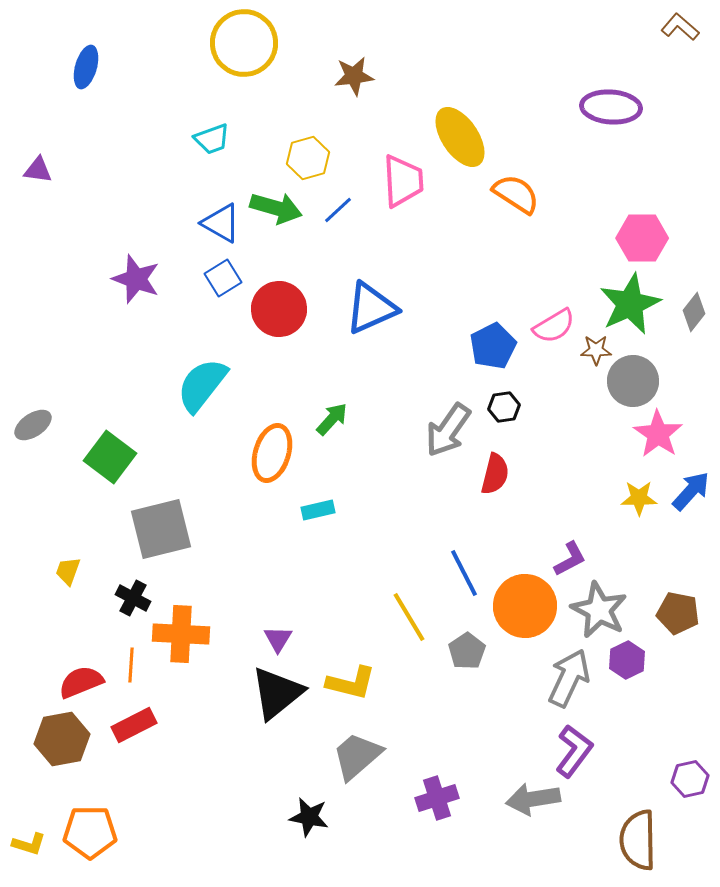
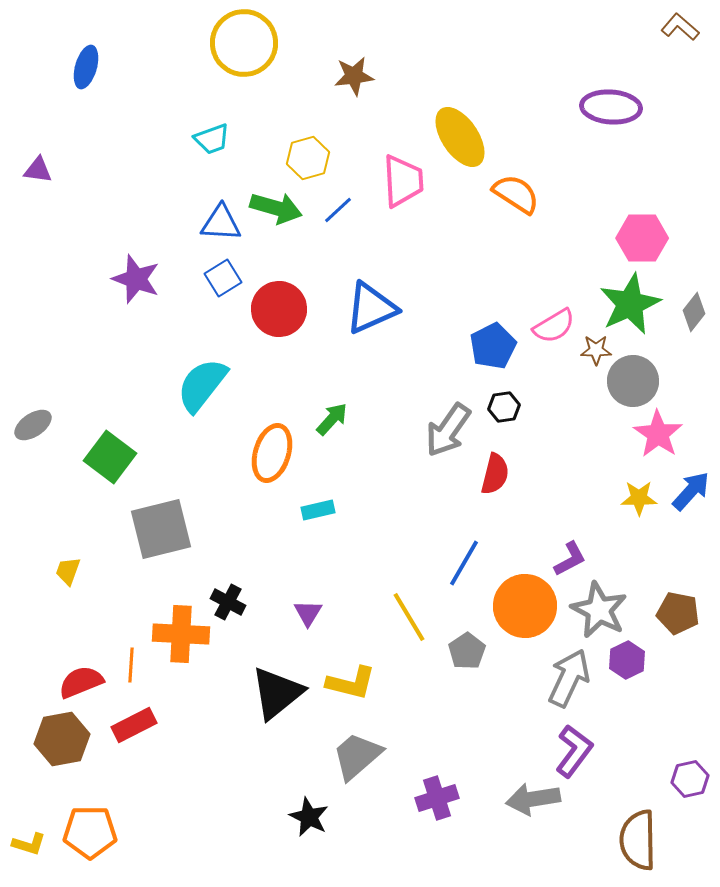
blue triangle at (221, 223): rotated 27 degrees counterclockwise
blue line at (464, 573): moved 10 px up; rotated 57 degrees clockwise
black cross at (133, 598): moved 95 px right, 4 px down
purple triangle at (278, 639): moved 30 px right, 26 px up
black star at (309, 817): rotated 15 degrees clockwise
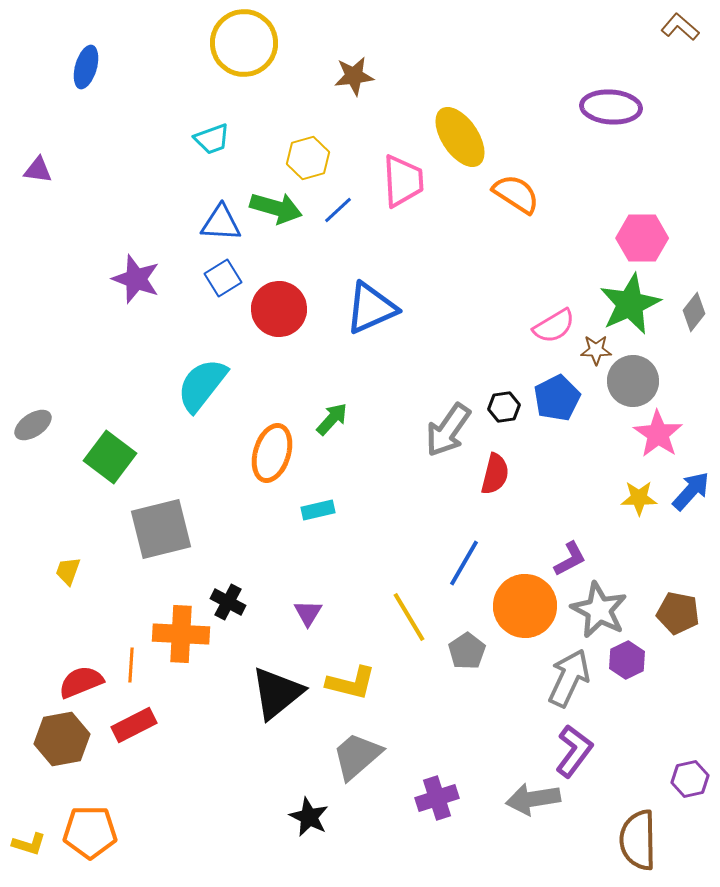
blue pentagon at (493, 346): moved 64 px right, 52 px down
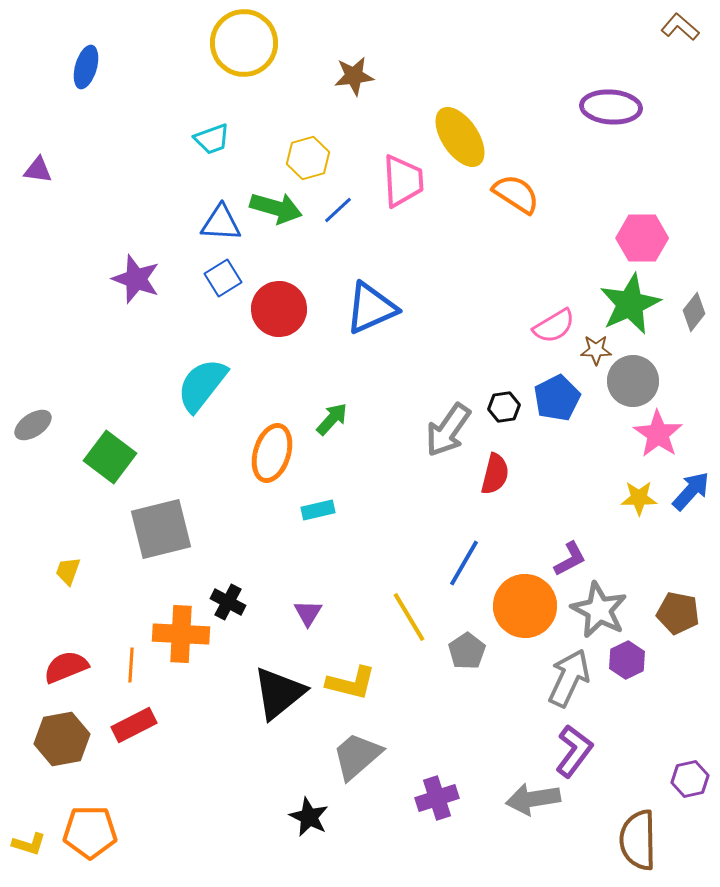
red semicircle at (81, 682): moved 15 px left, 15 px up
black triangle at (277, 693): moved 2 px right
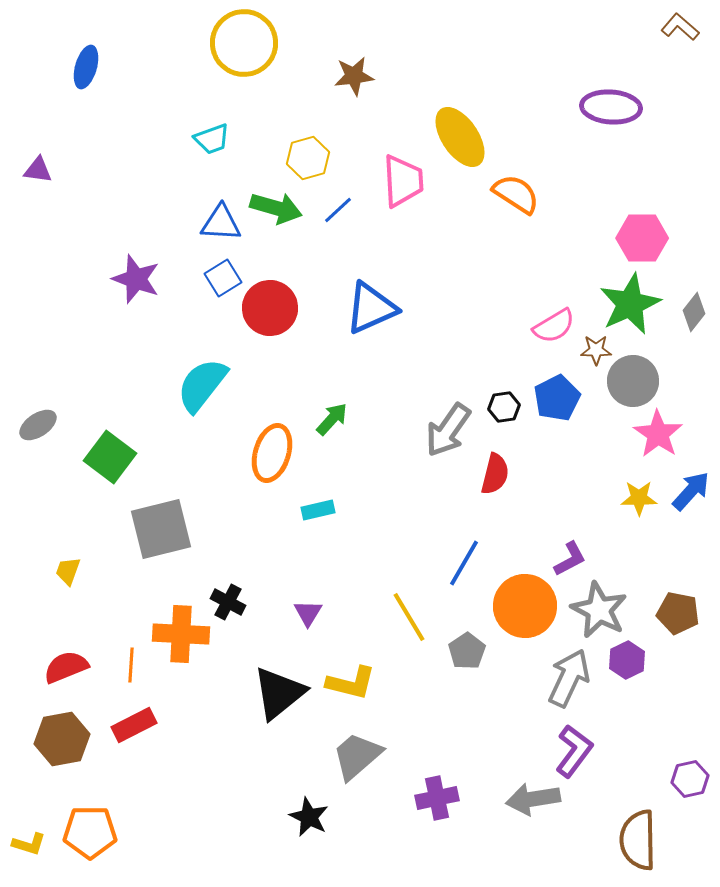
red circle at (279, 309): moved 9 px left, 1 px up
gray ellipse at (33, 425): moved 5 px right
purple cross at (437, 798): rotated 6 degrees clockwise
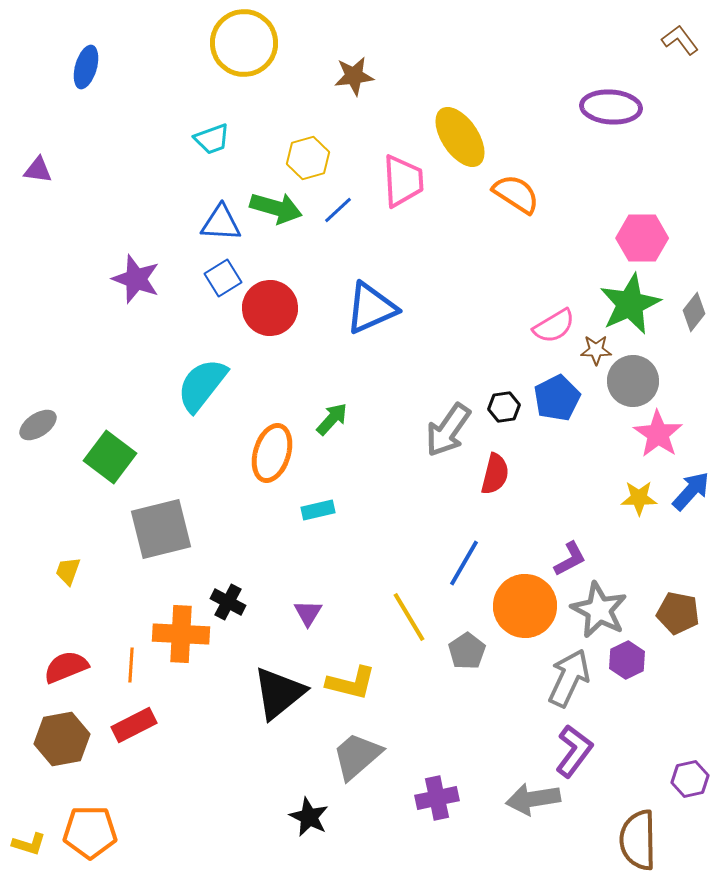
brown L-shape at (680, 27): moved 13 px down; rotated 12 degrees clockwise
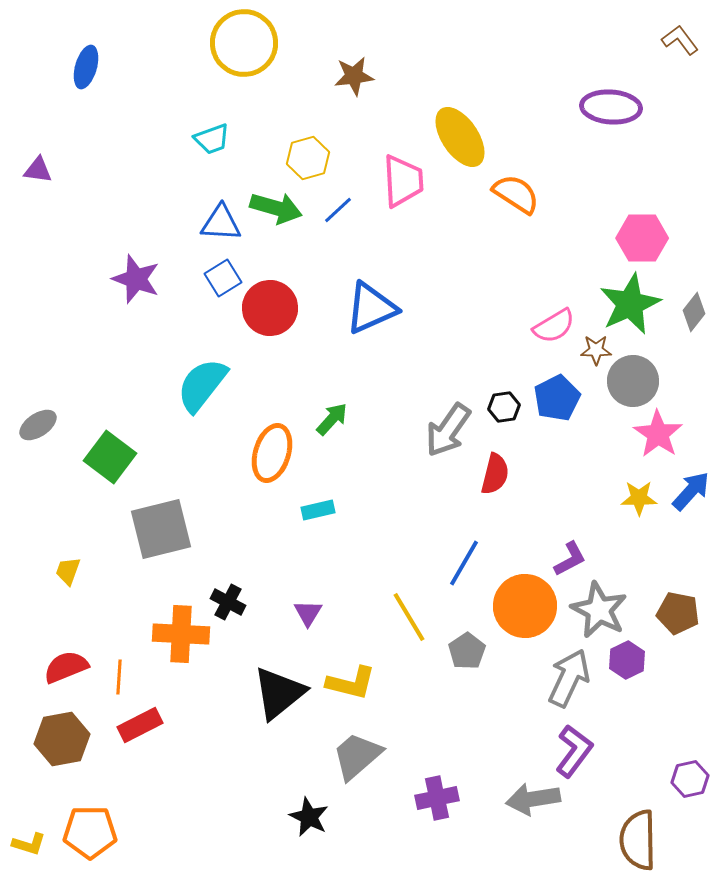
orange line at (131, 665): moved 12 px left, 12 px down
red rectangle at (134, 725): moved 6 px right
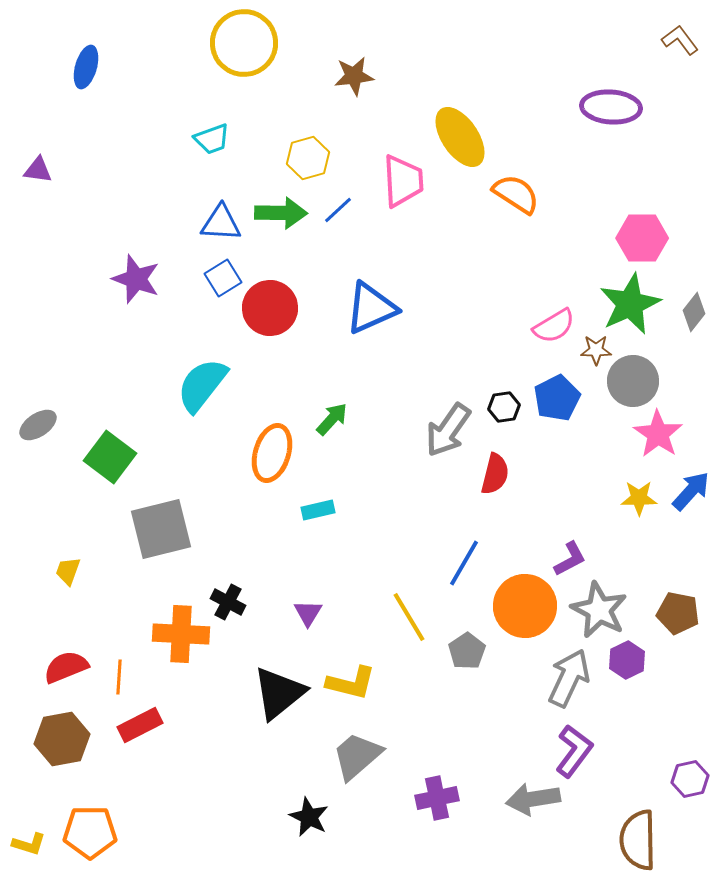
green arrow at (276, 208): moved 5 px right, 5 px down; rotated 15 degrees counterclockwise
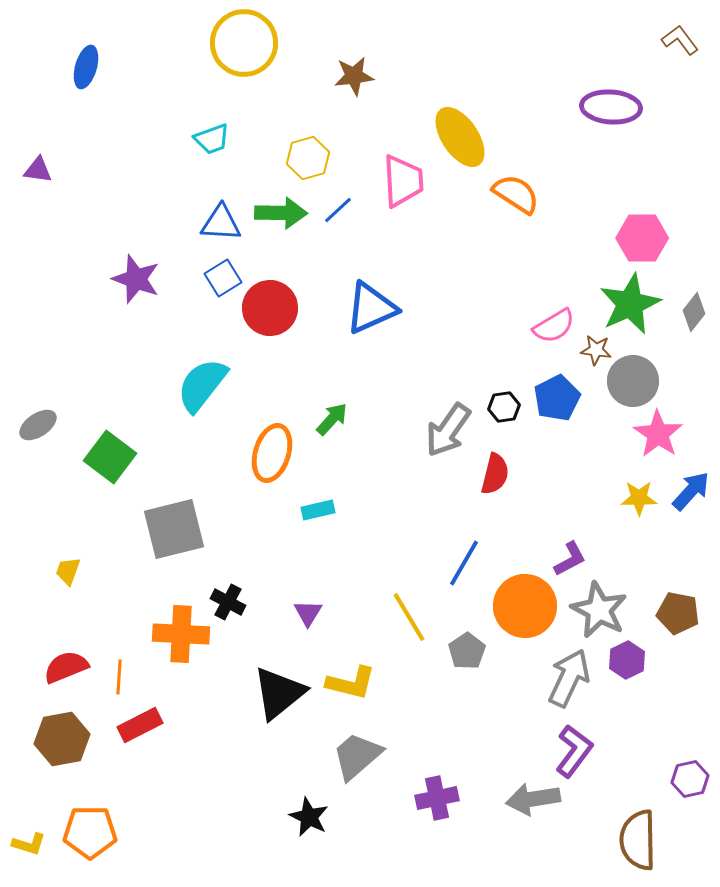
brown star at (596, 350): rotated 8 degrees clockwise
gray square at (161, 529): moved 13 px right
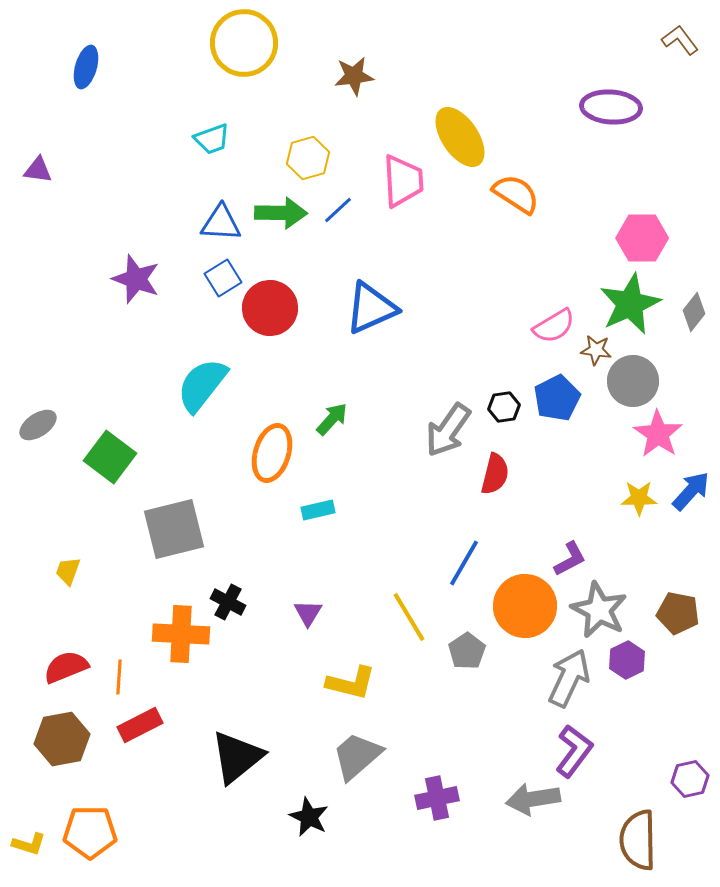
black triangle at (279, 693): moved 42 px left, 64 px down
